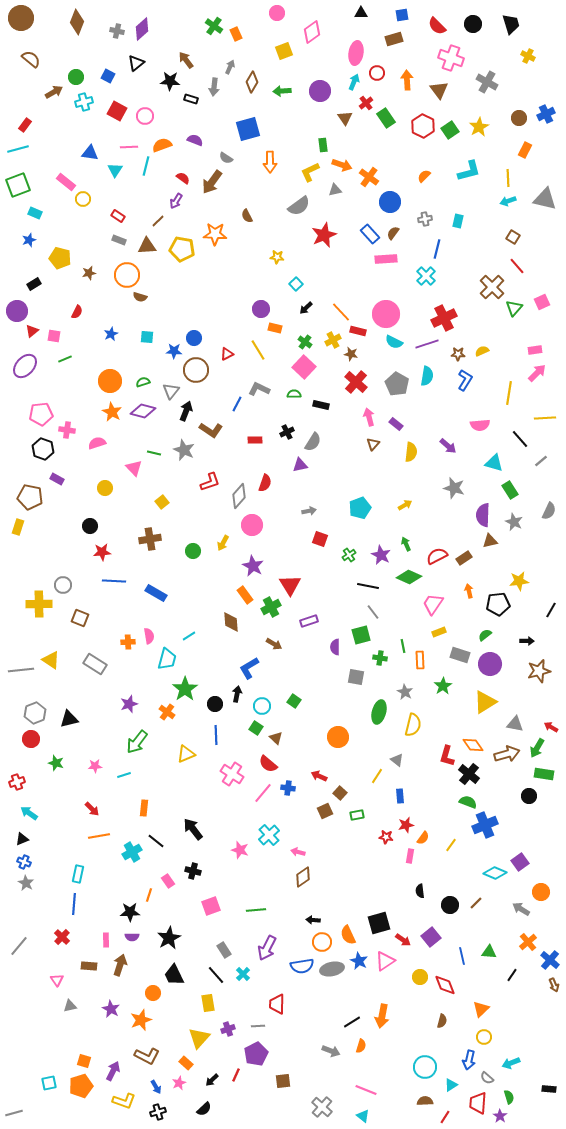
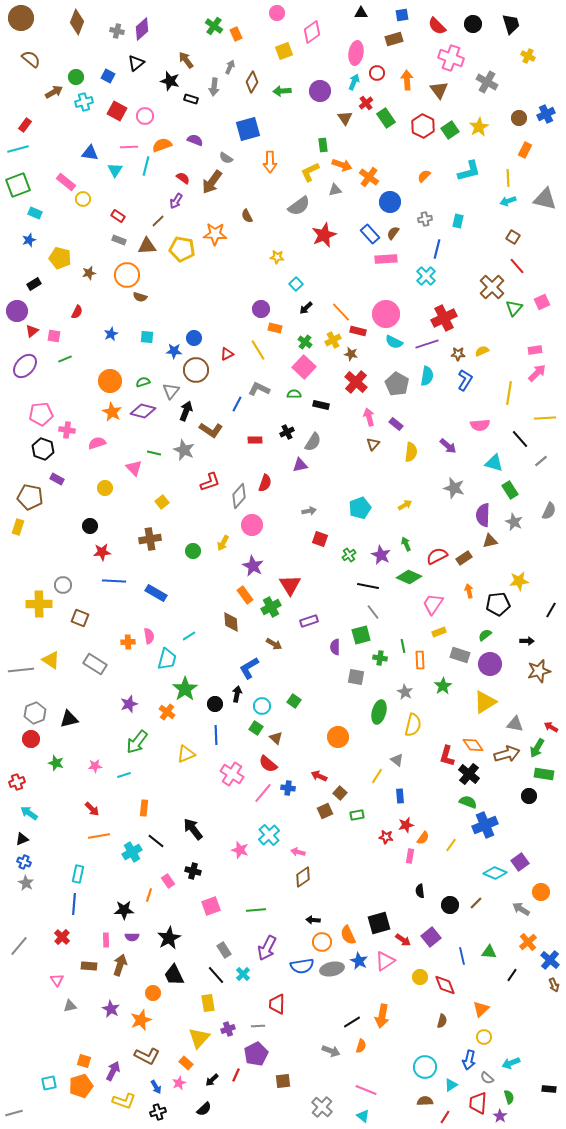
black star at (170, 81): rotated 12 degrees clockwise
black star at (130, 912): moved 6 px left, 2 px up
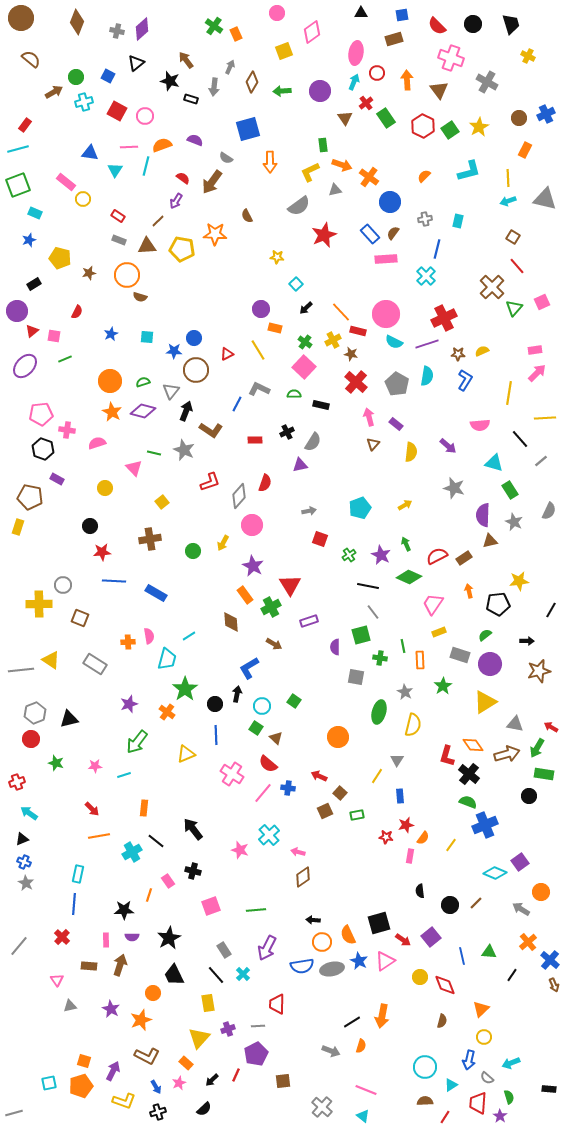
gray triangle at (397, 760): rotated 24 degrees clockwise
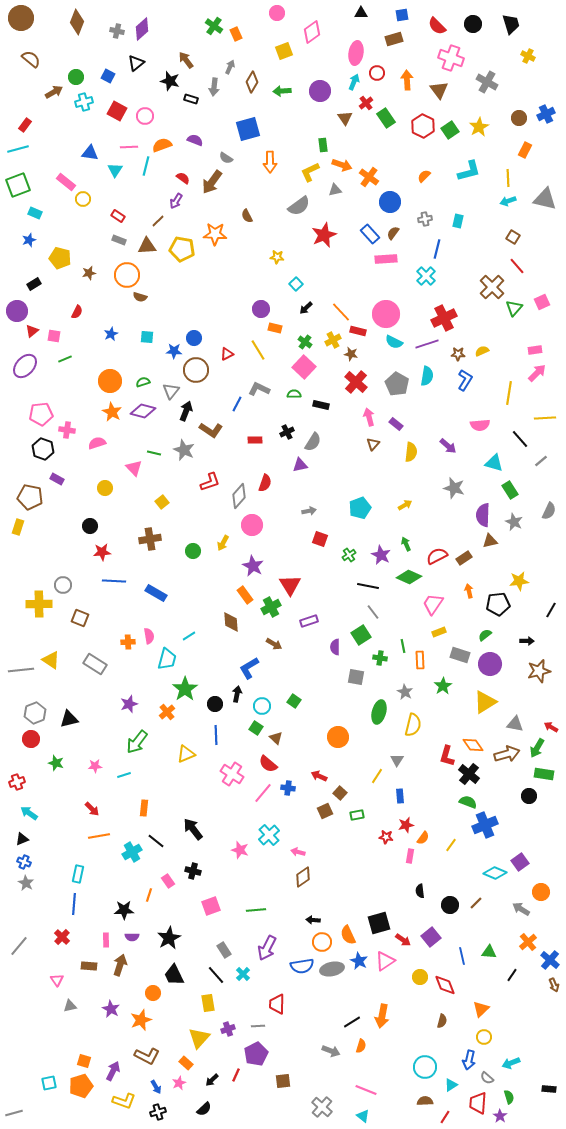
green square at (361, 635): rotated 18 degrees counterclockwise
orange cross at (167, 712): rotated 14 degrees clockwise
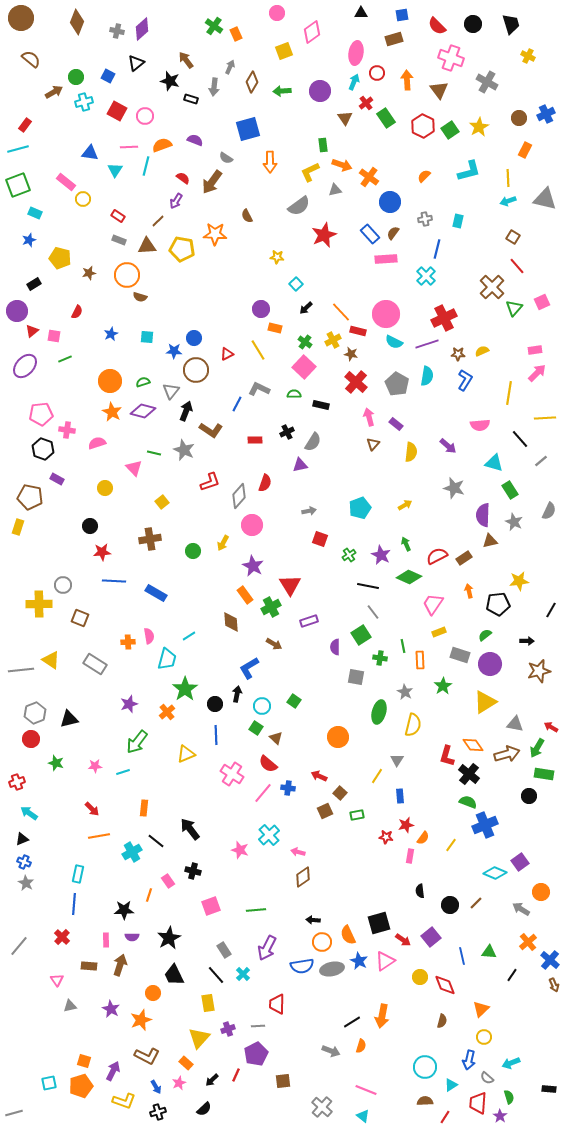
cyan line at (124, 775): moved 1 px left, 3 px up
black arrow at (193, 829): moved 3 px left
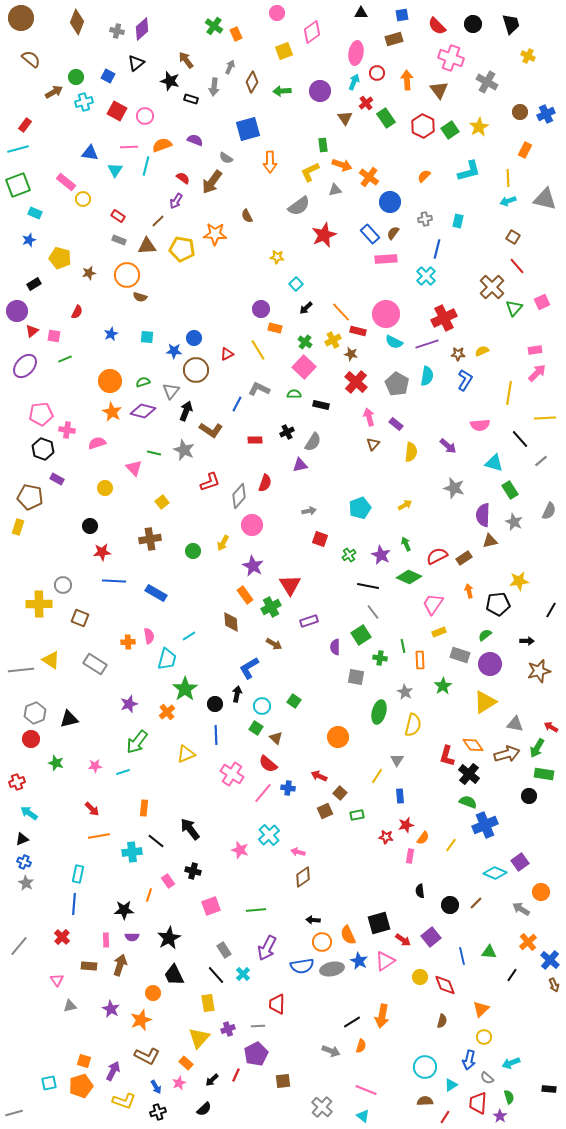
brown circle at (519, 118): moved 1 px right, 6 px up
cyan cross at (132, 852): rotated 24 degrees clockwise
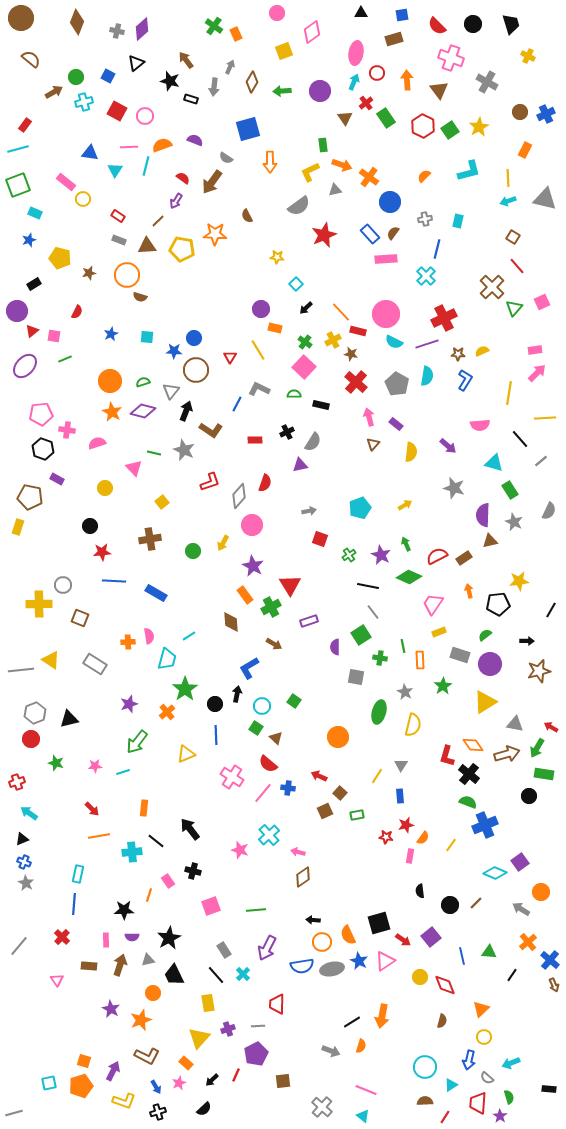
red triangle at (227, 354): moved 3 px right, 3 px down; rotated 32 degrees counterclockwise
gray triangle at (397, 760): moved 4 px right, 5 px down
pink cross at (232, 774): moved 3 px down
gray triangle at (70, 1006): moved 78 px right, 46 px up
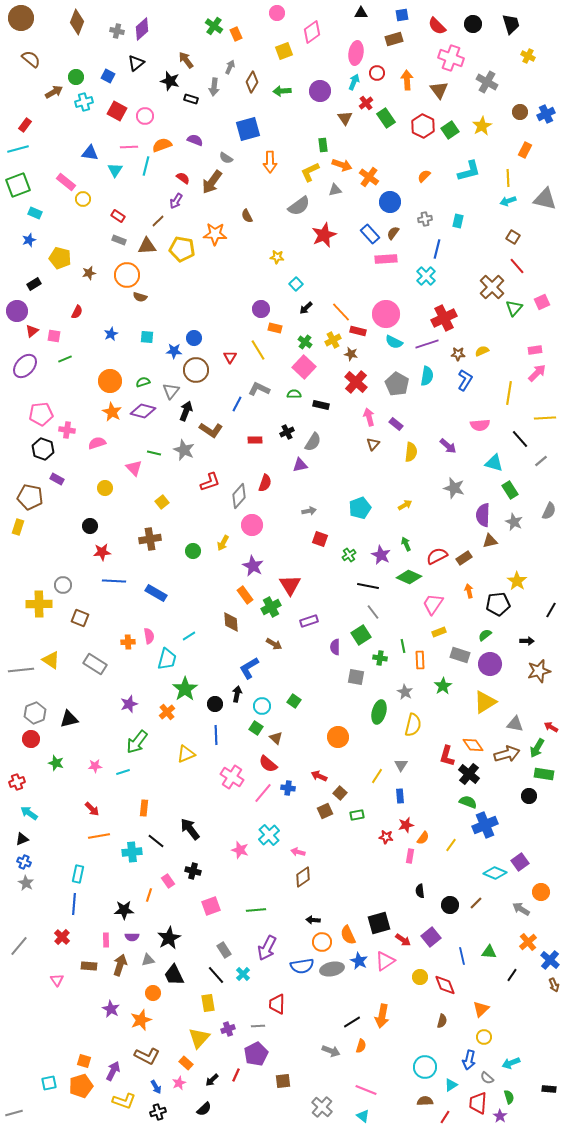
yellow star at (479, 127): moved 3 px right, 1 px up
yellow star at (519, 581): moved 2 px left; rotated 30 degrees counterclockwise
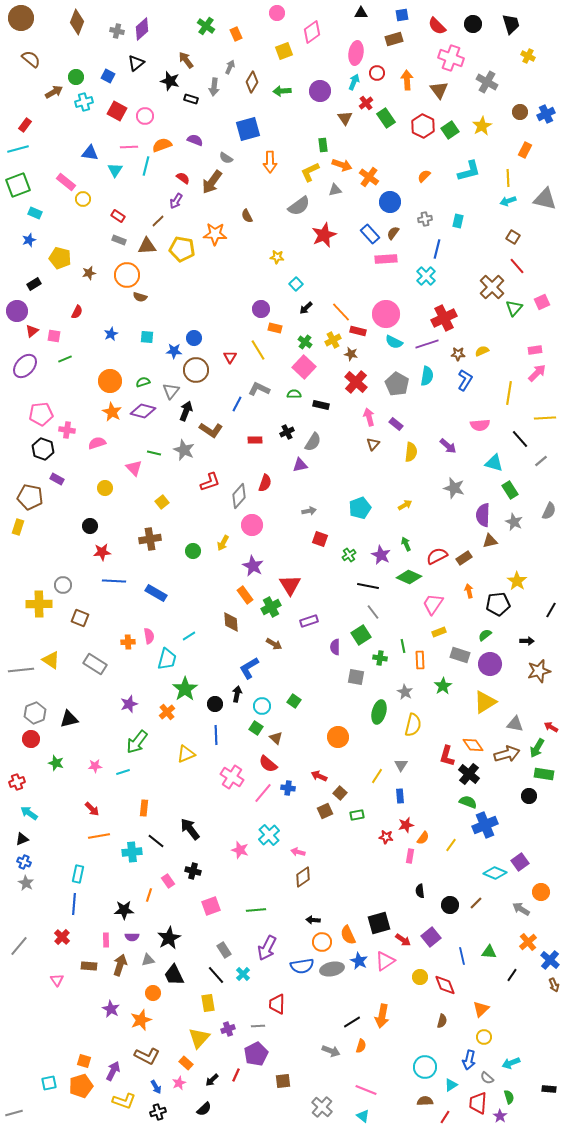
green cross at (214, 26): moved 8 px left
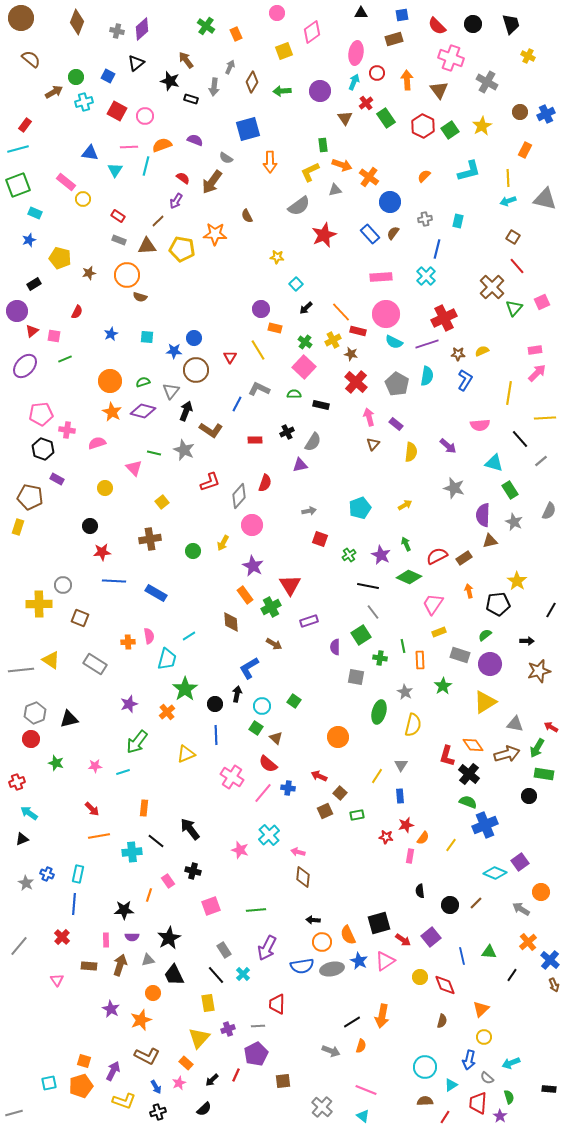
pink rectangle at (386, 259): moved 5 px left, 18 px down
blue cross at (24, 862): moved 23 px right, 12 px down
brown diamond at (303, 877): rotated 50 degrees counterclockwise
